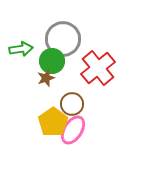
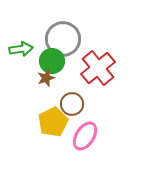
yellow pentagon: rotated 8 degrees clockwise
pink ellipse: moved 12 px right, 6 px down
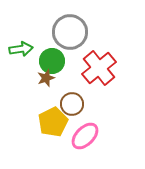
gray circle: moved 7 px right, 7 px up
red cross: moved 1 px right
pink ellipse: rotated 12 degrees clockwise
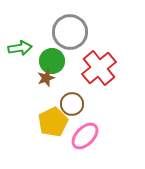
green arrow: moved 1 px left, 1 px up
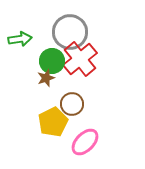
green arrow: moved 9 px up
red cross: moved 19 px left, 9 px up
pink ellipse: moved 6 px down
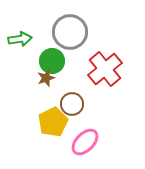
red cross: moved 25 px right, 10 px down
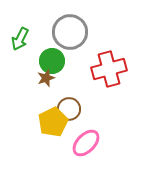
green arrow: rotated 125 degrees clockwise
red cross: moved 4 px right; rotated 24 degrees clockwise
brown circle: moved 3 px left, 5 px down
pink ellipse: moved 1 px right, 1 px down
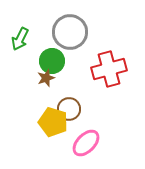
yellow pentagon: rotated 28 degrees counterclockwise
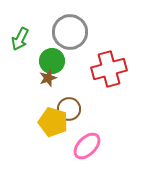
brown star: moved 2 px right
pink ellipse: moved 1 px right, 3 px down
